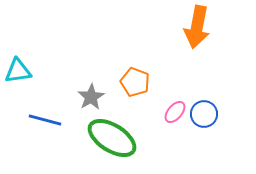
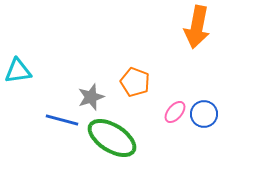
gray star: rotated 12 degrees clockwise
blue line: moved 17 px right
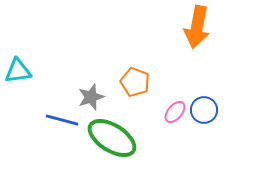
blue circle: moved 4 px up
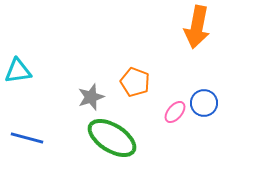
blue circle: moved 7 px up
blue line: moved 35 px left, 18 px down
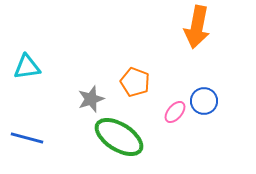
cyan triangle: moved 9 px right, 4 px up
gray star: moved 2 px down
blue circle: moved 2 px up
green ellipse: moved 7 px right, 1 px up
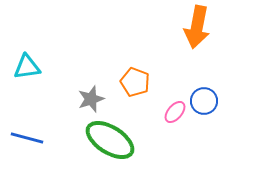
green ellipse: moved 9 px left, 3 px down
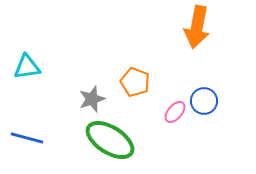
gray star: moved 1 px right
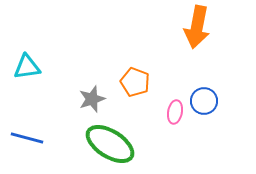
pink ellipse: rotated 30 degrees counterclockwise
green ellipse: moved 4 px down
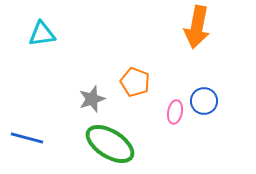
cyan triangle: moved 15 px right, 33 px up
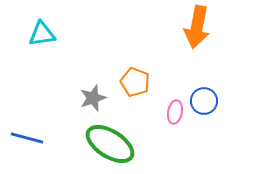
gray star: moved 1 px right, 1 px up
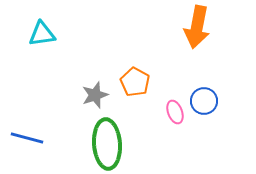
orange pentagon: rotated 8 degrees clockwise
gray star: moved 2 px right, 3 px up
pink ellipse: rotated 30 degrees counterclockwise
green ellipse: moved 3 px left; rotated 54 degrees clockwise
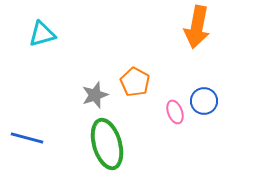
cyan triangle: rotated 8 degrees counterclockwise
green ellipse: rotated 12 degrees counterclockwise
